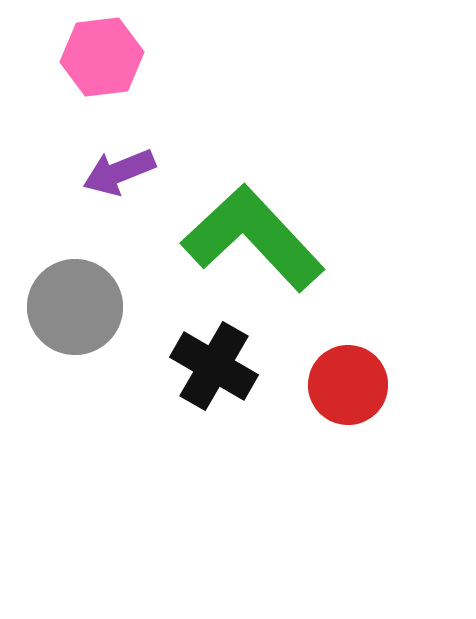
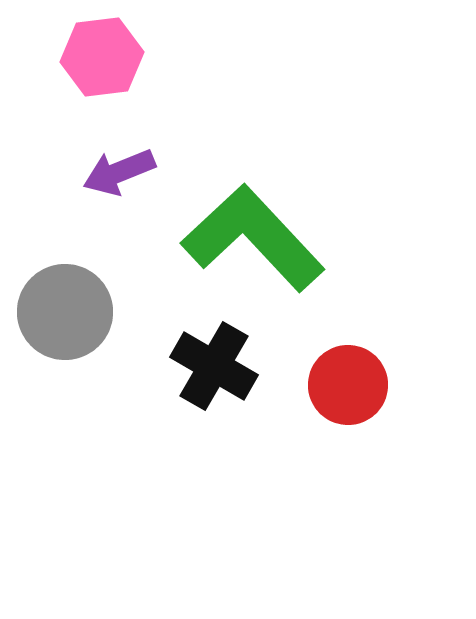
gray circle: moved 10 px left, 5 px down
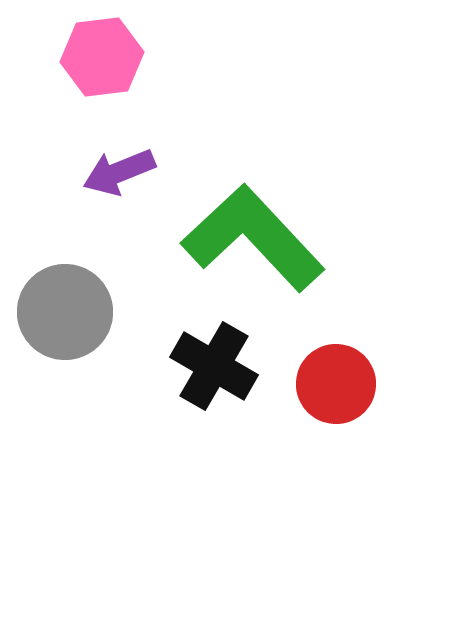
red circle: moved 12 px left, 1 px up
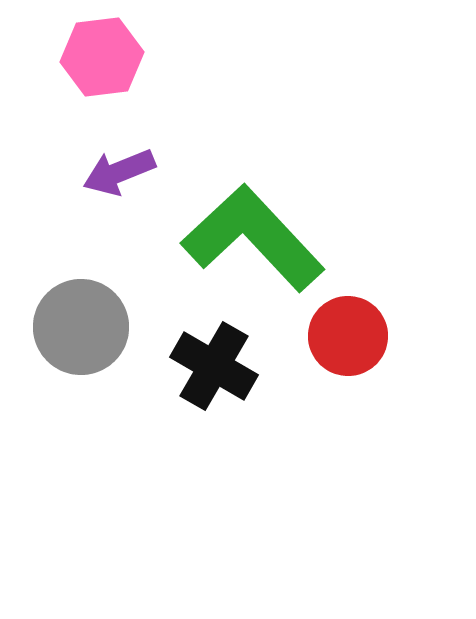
gray circle: moved 16 px right, 15 px down
red circle: moved 12 px right, 48 px up
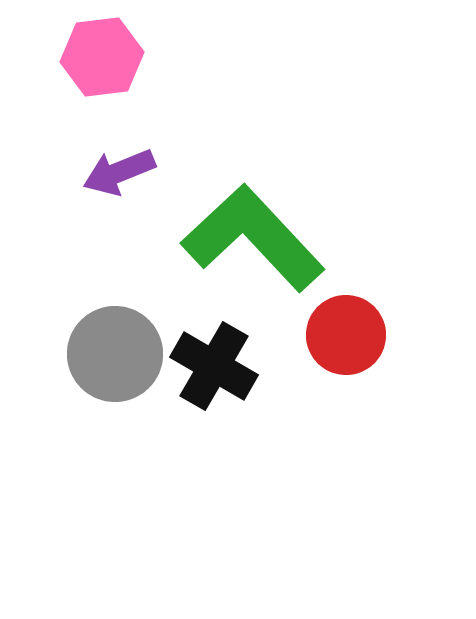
gray circle: moved 34 px right, 27 px down
red circle: moved 2 px left, 1 px up
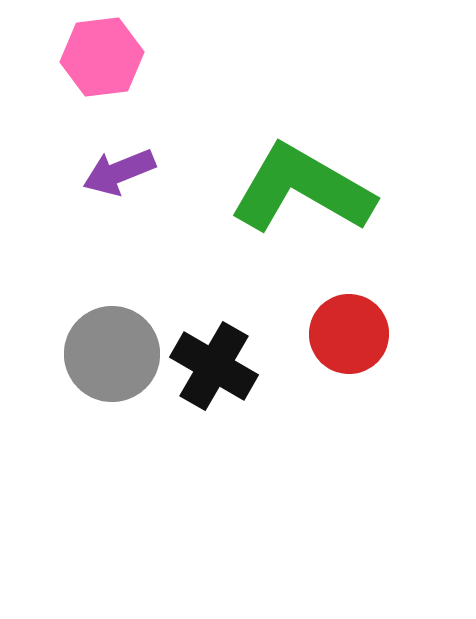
green L-shape: moved 49 px right, 49 px up; rotated 17 degrees counterclockwise
red circle: moved 3 px right, 1 px up
gray circle: moved 3 px left
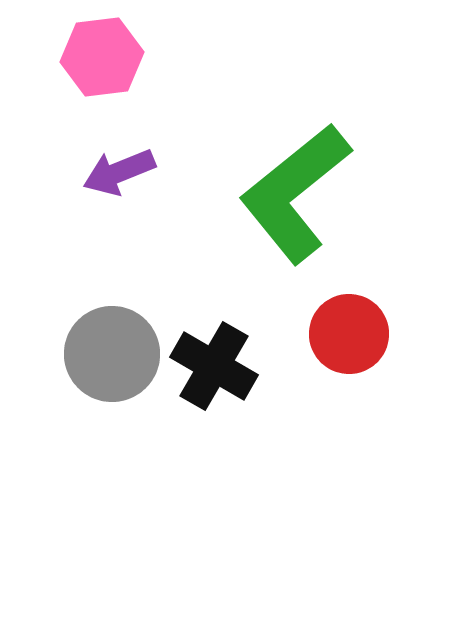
green L-shape: moved 7 px left, 4 px down; rotated 69 degrees counterclockwise
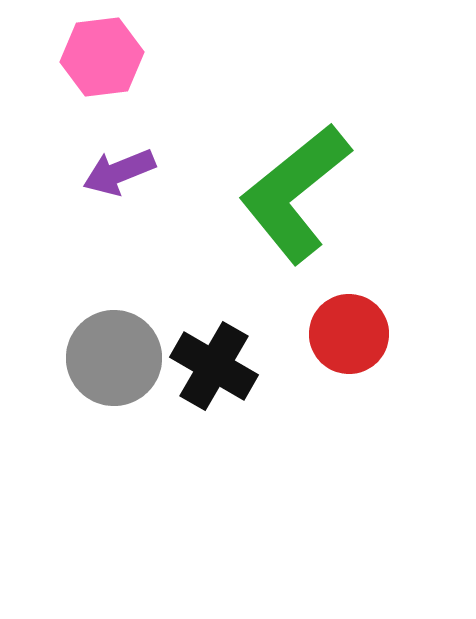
gray circle: moved 2 px right, 4 px down
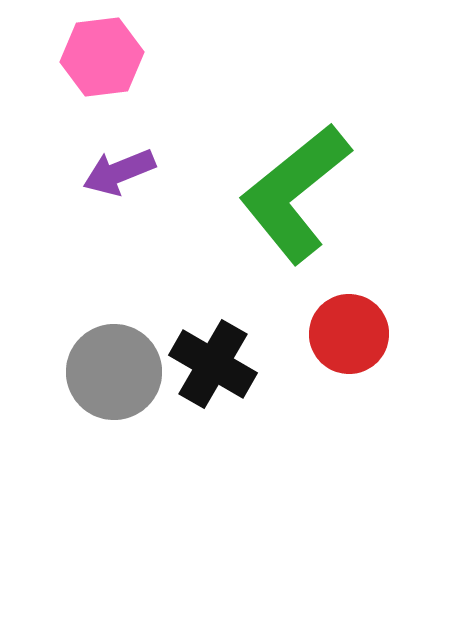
gray circle: moved 14 px down
black cross: moved 1 px left, 2 px up
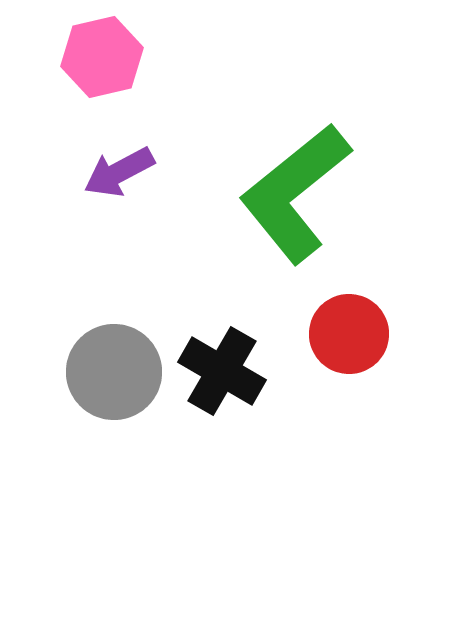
pink hexagon: rotated 6 degrees counterclockwise
purple arrow: rotated 6 degrees counterclockwise
black cross: moved 9 px right, 7 px down
